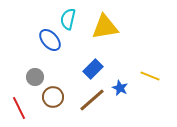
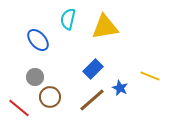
blue ellipse: moved 12 px left
brown circle: moved 3 px left
red line: rotated 25 degrees counterclockwise
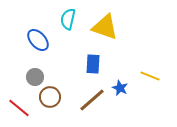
yellow triangle: rotated 28 degrees clockwise
blue rectangle: moved 5 px up; rotated 42 degrees counterclockwise
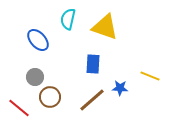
blue star: rotated 21 degrees counterclockwise
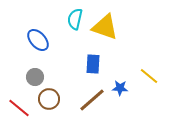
cyan semicircle: moved 7 px right
yellow line: moved 1 px left; rotated 18 degrees clockwise
brown circle: moved 1 px left, 2 px down
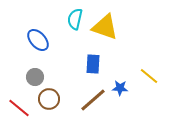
brown line: moved 1 px right
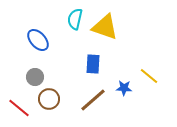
blue star: moved 4 px right
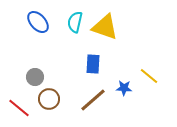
cyan semicircle: moved 3 px down
blue ellipse: moved 18 px up
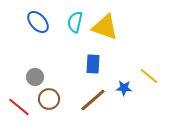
red line: moved 1 px up
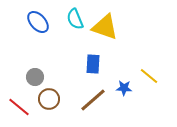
cyan semicircle: moved 3 px up; rotated 35 degrees counterclockwise
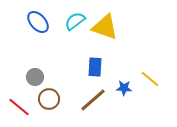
cyan semicircle: moved 2 px down; rotated 75 degrees clockwise
blue rectangle: moved 2 px right, 3 px down
yellow line: moved 1 px right, 3 px down
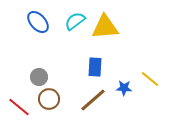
yellow triangle: rotated 24 degrees counterclockwise
gray circle: moved 4 px right
